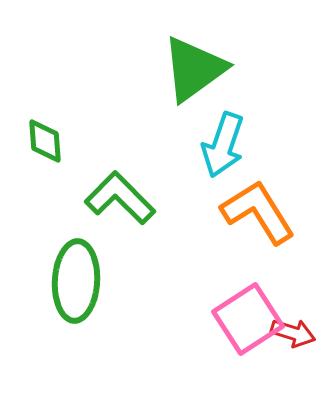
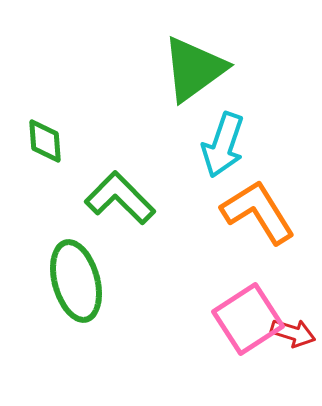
green ellipse: rotated 18 degrees counterclockwise
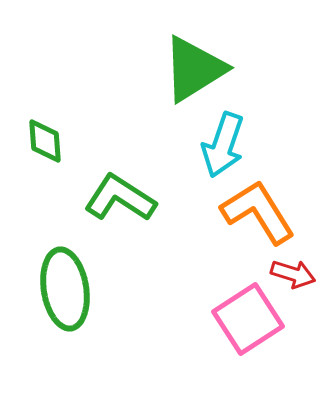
green triangle: rotated 4 degrees clockwise
green L-shape: rotated 12 degrees counterclockwise
green ellipse: moved 11 px left, 8 px down; rotated 6 degrees clockwise
red arrow: moved 59 px up
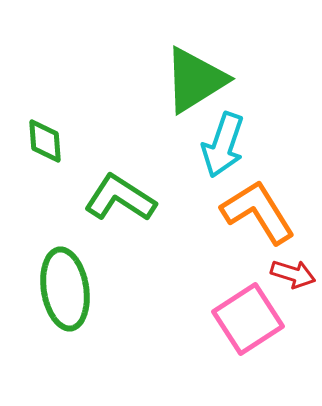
green triangle: moved 1 px right, 11 px down
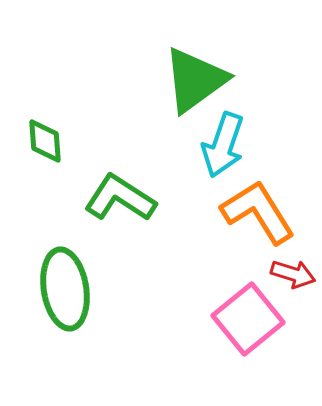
green triangle: rotated 4 degrees counterclockwise
pink square: rotated 6 degrees counterclockwise
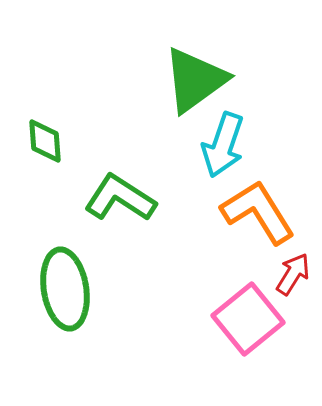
red arrow: rotated 75 degrees counterclockwise
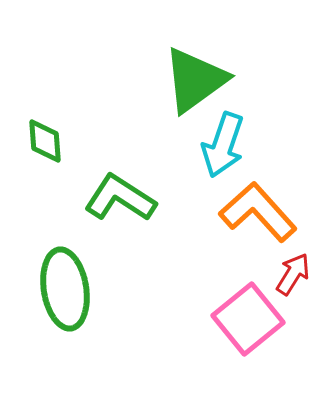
orange L-shape: rotated 10 degrees counterclockwise
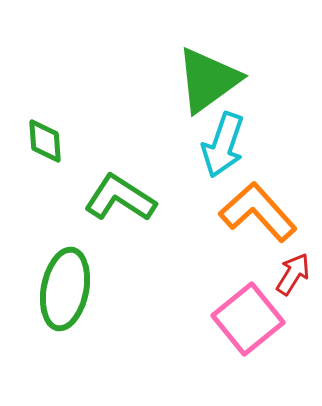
green triangle: moved 13 px right
green ellipse: rotated 20 degrees clockwise
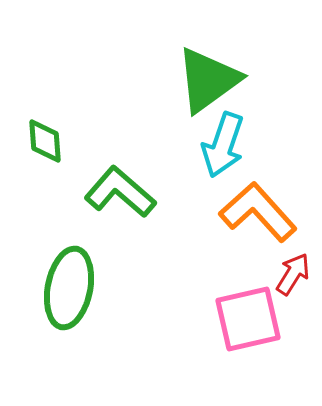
green L-shape: moved 6 px up; rotated 8 degrees clockwise
green ellipse: moved 4 px right, 1 px up
pink square: rotated 26 degrees clockwise
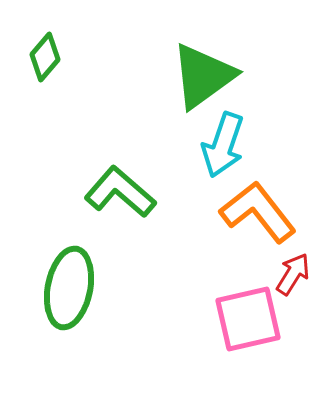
green triangle: moved 5 px left, 4 px up
green diamond: moved 84 px up; rotated 45 degrees clockwise
orange L-shape: rotated 4 degrees clockwise
